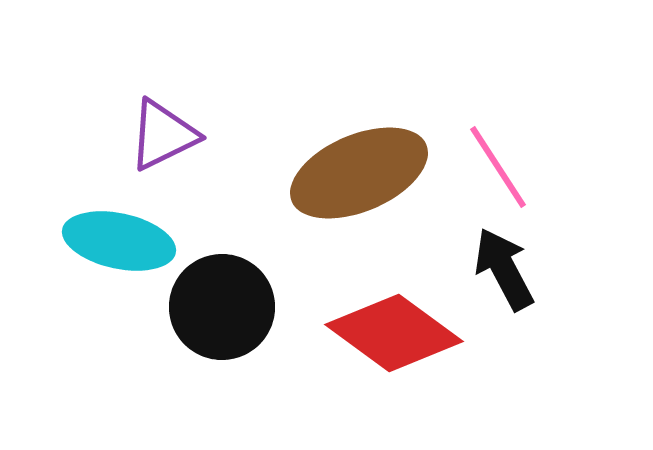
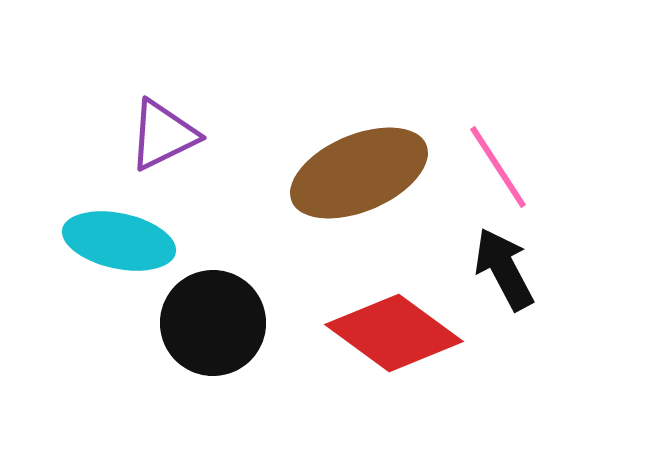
black circle: moved 9 px left, 16 px down
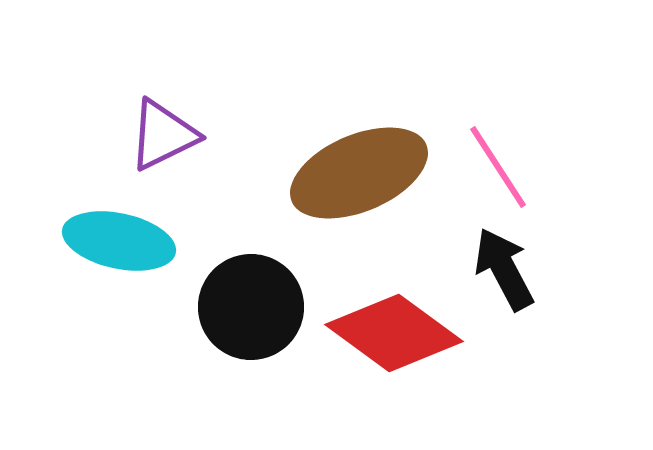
black circle: moved 38 px right, 16 px up
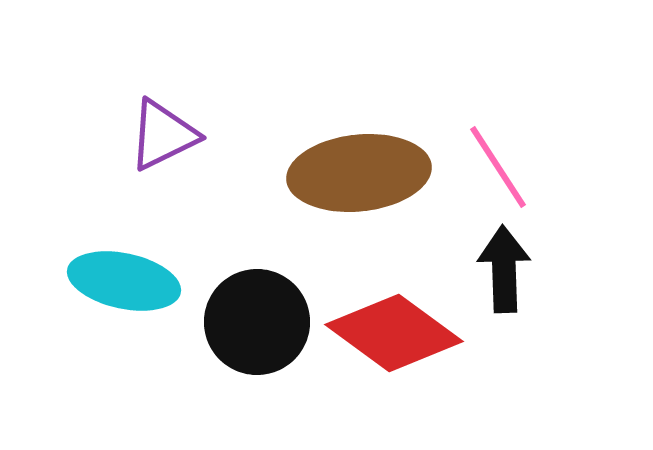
brown ellipse: rotated 17 degrees clockwise
cyan ellipse: moved 5 px right, 40 px down
black arrow: rotated 26 degrees clockwise
black circle: moved 6 px right, 15 px down
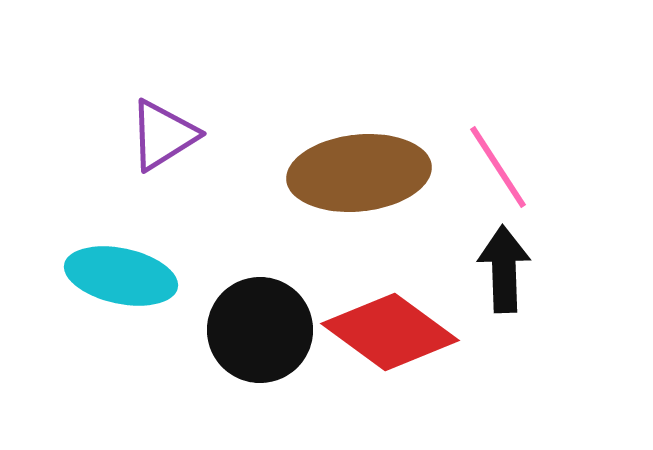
purple triangle: rotated 6 degrees counterclockwise
cyan ellipse: moved 3 px left, 5 px up
black circle: moved 3 px right, 8 px down
red diamond: moved 4 px left, 1 px up
